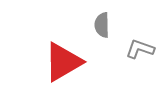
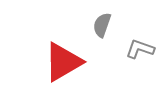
gray semicircle: rotated 20 degrees clockwise
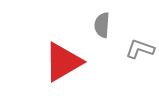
gray semicircle: rotated 15 degrees counterclockwise
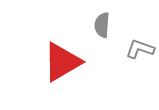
red triangle: moved 1 px left
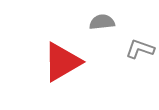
gray semicircle: moved 3 px up; rotated 80 degrees clockwise
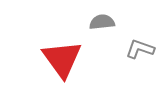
red triangle: moved 3 px up; rotated 36 degrees counterclockwise
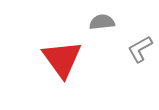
gray L-shape: rotated 48 degrees counterclockwise
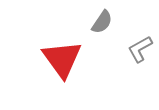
gray semicircle: rotated 130 degrees clockwise
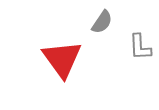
gray L-shape: moved 2 px up; rotated 64 degrees counterclockwise
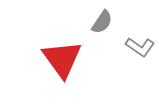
gray L-shape: rotated 52 degrees counterclockwise
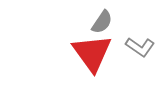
red triangle: moved 30 px right, 6 px up
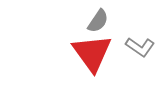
gray semicircle: moved 4 px left, 1 px up
